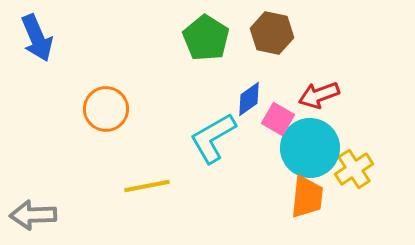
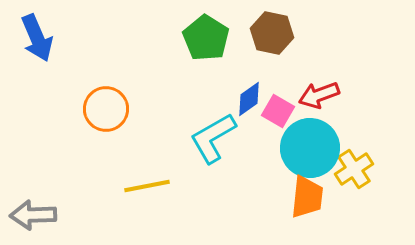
pink square: moved 8 px up
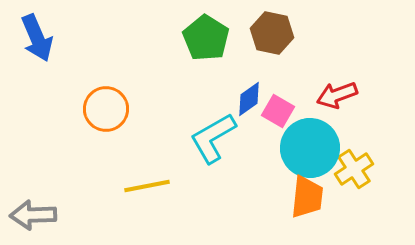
red arrow: moved 18 px right
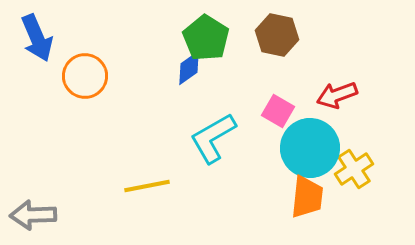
brown hexagon: moved 5 px right, 2 px down
blue diamond: moved 60 px left, 31 px up
orange circle: moved 21 px left, 33 px up
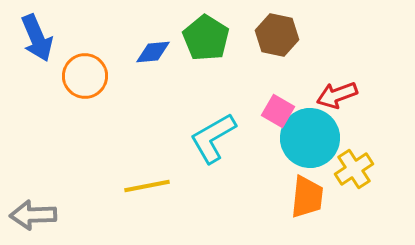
blue diamond: moved 36 px left, 16 px up; rotated 30 degrees clockwise
cyan circle: moved 10 px up
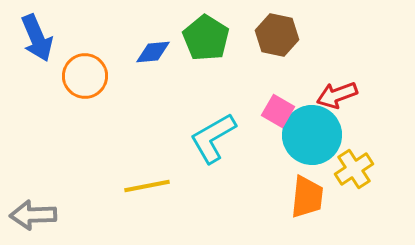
cyan circle: moved 2 px right, 3 px up
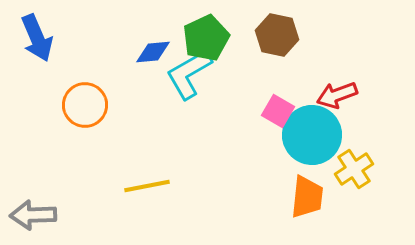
green pentagon: rotated 15 degrees clockwise
orange circle: moved 29 px down
cyan L-shape: moved 24 px left, 64 px up
